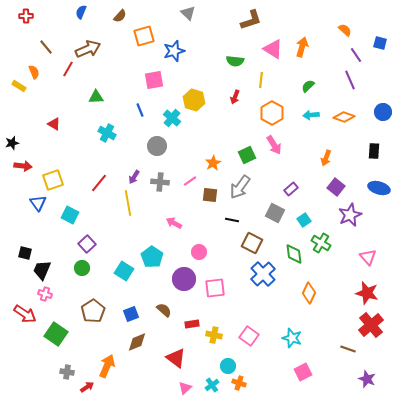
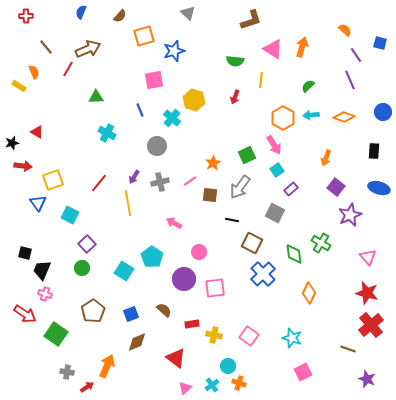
orange hexagon at (272, 113): moved 11 px right, 5 px down
red triangle at (54, 124): moved 17 px left, 8 px down
gray cross at (160, 182): rotated 18 degrees counterclockwise
cyan square at (304, 220): moved 27 px left, 50 px up
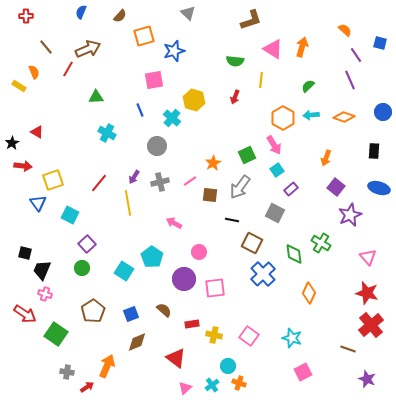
black star at (12, 143): rotated 16 degrees counterclockwise
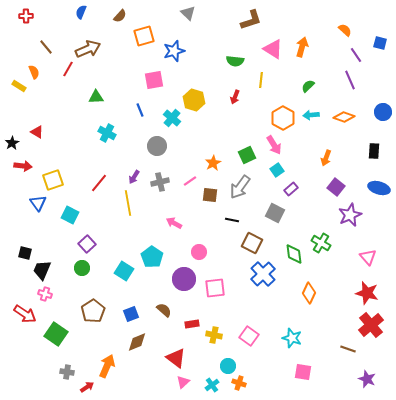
pink square at (303, 372): rotated 36 degrees clockwise
pink triangle at (185, 388): moved 2 px left, 6 px up
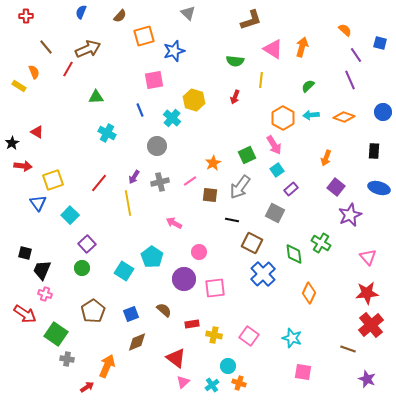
cyan square at (70, 215): rotated 18 degrees clockwise
red star at (367, 293): rotated 20 degrees counterclockwise
gray cross at (67, 372): moved 13 px up
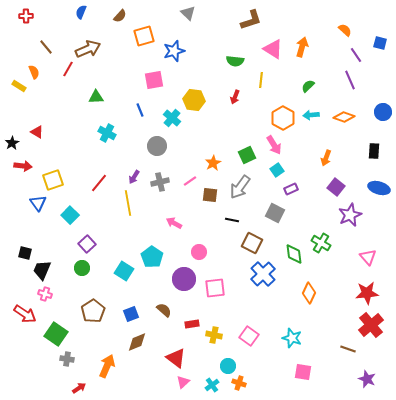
yellow hexagon at (194, 100): rotated 10 degrees counterclockwise
purple rectangle at (291, 189): rotated 16 degrees clockwise
red arrow at (87, 387): moved 8 px left, 1 px down
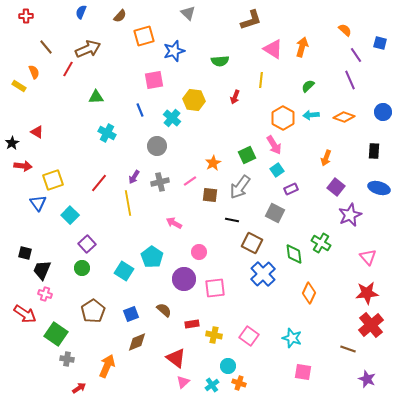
green semicircle at (235, 61): moved 15 px left; rotated 12 degrees counterclockwise
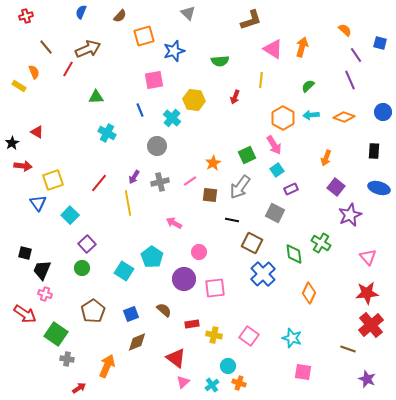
red cross at (26, 16): rotated 16 degrees counterclockwise
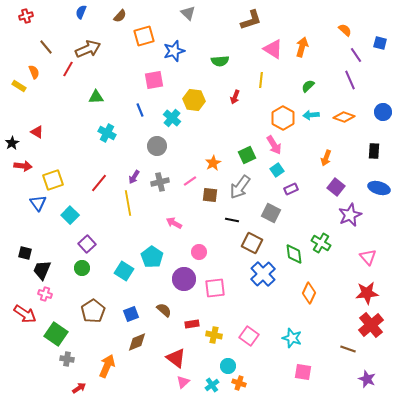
gray square at (275, 213): moved 4 px left
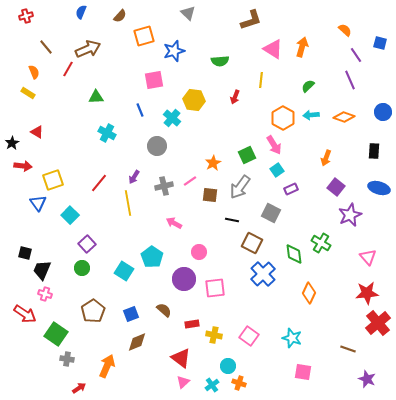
yellow rectangle at (19, 86): moved 9 px right, 7 px down
gray cross at (160, 182): moved 4 px right, 4 px down
red cross at (371, 325): moved 7 px right, 2 px up
red triangle at (176, 358): moved 5 px right
